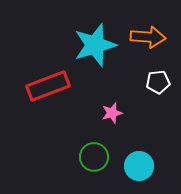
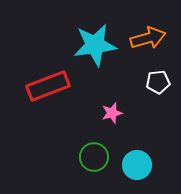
orange arrow: moved 1 px down; rotated 20 degrees counterclockwise
cyan star: rotated 9 degrees clockwise
cyan circle: moved 2 px left, 1 px up
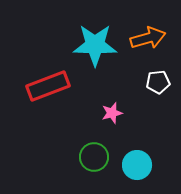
cyan star: rotated 9 degrees clockwise
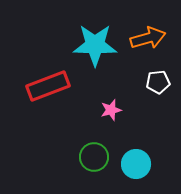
pink star: moved 1 px left, 3 px up
cyan circle: moved 1 px left, 1 px up
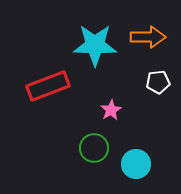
orange arrow: moved 1 px up; rotated 16 degrees clockwise
pink star: rotated 15 degrees counterclockwise
green circle: moved 9 px up
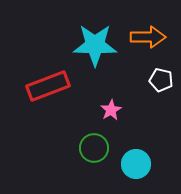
white pentagon: moved 3 px right, 2 px up; rotated 20 degrees clockwise
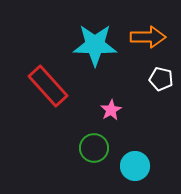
white pentagon: moved 1 px up
red rectangle: rotated 69 degrees clockwise
cyan circle: moved 1 px left, 2 px down
